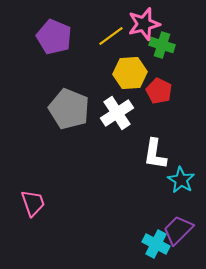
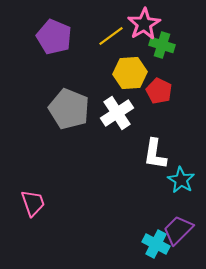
pink star: rotated 16 degrees counterclockwise
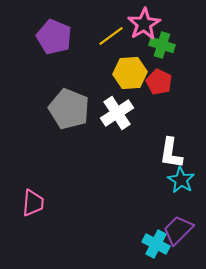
red pentagon: moved 9 px up
white L-shape: moved 16 px right, 1 px up
pink trapezoid: rotated 24 degrees clockwise
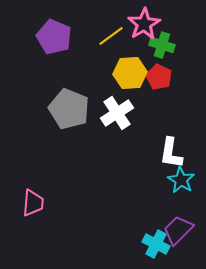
red pentagon: moved 5 px up
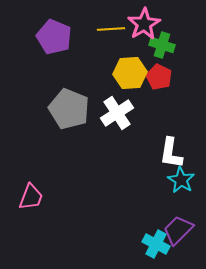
yellow line: moved 7 px up; rotated 32 degrees clockwise
pink trapezoid: moved 2 px left, 6 px up; rotated 16 degrees clockwise
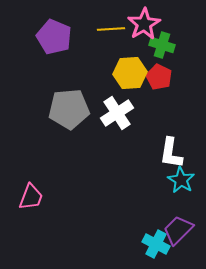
gray pentagon: rotated 27 degrees counterclockwise
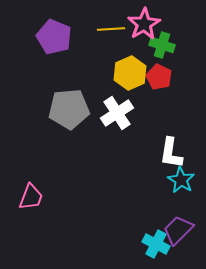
yellow hexagon: rotated 20 degrees counterclockwise
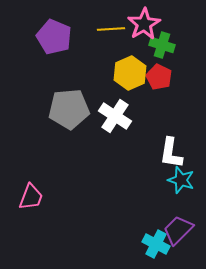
white cross: moved 2 px left, 3 px down; rotated 24 degrees counterclockwise
cyan star: rotated 12 degrees counterclockwise
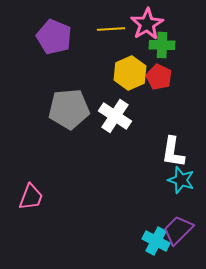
pink star: moved 3 px right
green cross: rotated 15 degrees counterclockwise
white L-shape: moved 2 px right, 1 px up
cyan cross: moved 3 px up
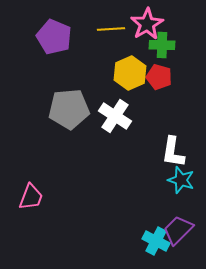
red pentagon: rotated 10 degrees counterclockwise
